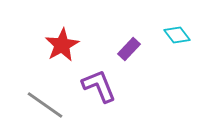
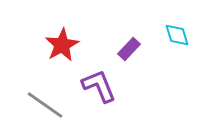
cyan diamond: rotated 20 degrees clockwise
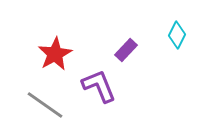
cyan diamond: rotated 44 degrees clockwise
red star: moved 7 px left, 9 px down
purple rectangle: moved 3 px left, 1 px down
